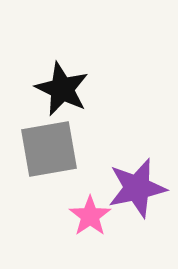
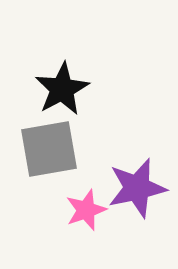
black star: rotated 18 degrees clockwise
pink star: moved 4 px left, 6 px up; rotated 15 degrees clockwise
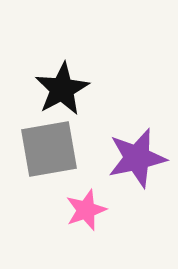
purple star: moved 30 px up
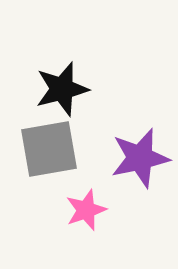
black star: rotated 14 degrees clockwise
purple star: moved 3 px right
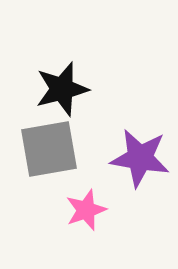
purple star: rotated 22 degrees clockwise
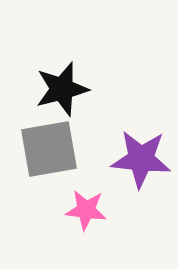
purple star: moved 1 px right, 1 px down; rotated 4 degrees counterclockwise
pink star: rotated 27 degrees clockwise
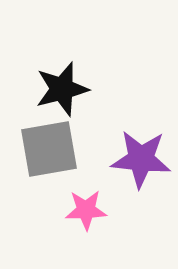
pink star: rotated 9 degrees counterclockwise
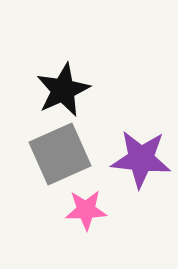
black star: moved 1 px right, 1 px down; rotated 10 degrees counterclockwise
gray square: moved 11 px right, 5 px down; rotated 14 degrees counterclockwise
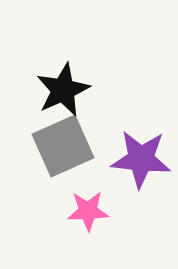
gray square: moved 3 px right, 8 px up
pink star: moved 2 px right, 1 px down
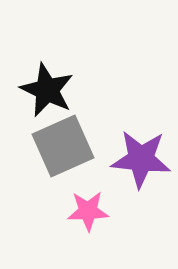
black star: moved 16 px left; rotated 22 degrees counterclockwise
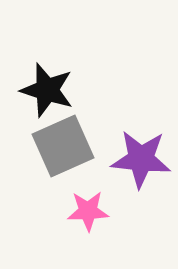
black star: rotated 8 degrees counterclockwise
